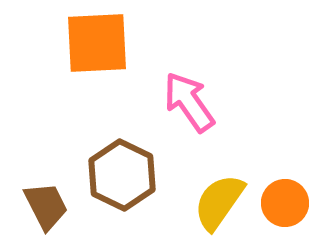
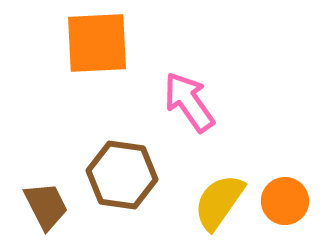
brown hexagon: rotated 18 degrees counterclockwise
orange circle: moved 2 px up
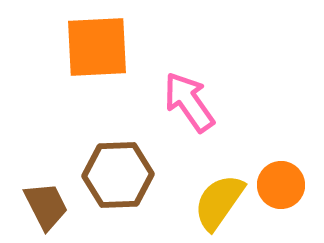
orange square: moved 4 px down
brown hexagon: moved 4 px left; rotated 10 degrees counterclockwise
orange circle: moved 4 px left, 16 px up
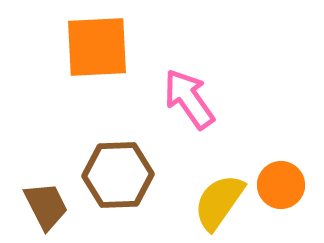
pink arrow: moved 3 px up
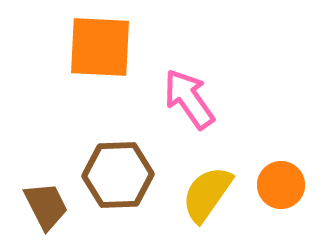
orange square: moved 3 px right; rotated 6 degrees clockwise
yellow semicircle: moved 12 px left, 8 px up
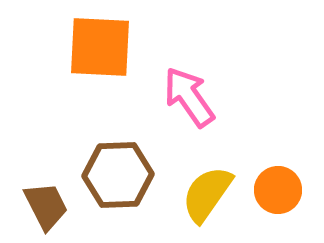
pink arrow: moved 2 px up
orange circle: moved 3 px left, 5 px down
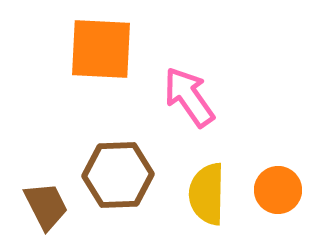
orange square: moved 1 px right, 2 px down
yellow semicircle: rotated 34 degrees counterclockwise
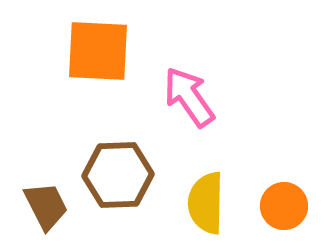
orange square: moved 3 px left, 2 px down
orange circle: moved 6 px right, 16 px down
yellow semicircle: moved 1 px left, 9 px down
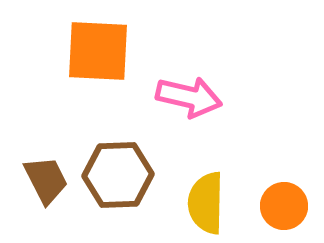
pink arrow: rotated 138 degrees clockwise
brown trapezoid: moved 26 px up
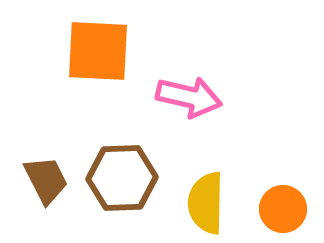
brown hexagon: moved 4 px right, 3 px down
orange circle: moved 1 px left, 3 px down
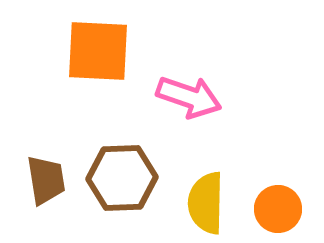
pink arrow: rotated 6 degrees clockwise
brown trapezoid: rotated 18 degrees clockwise
orange circle: moved 5 px left
